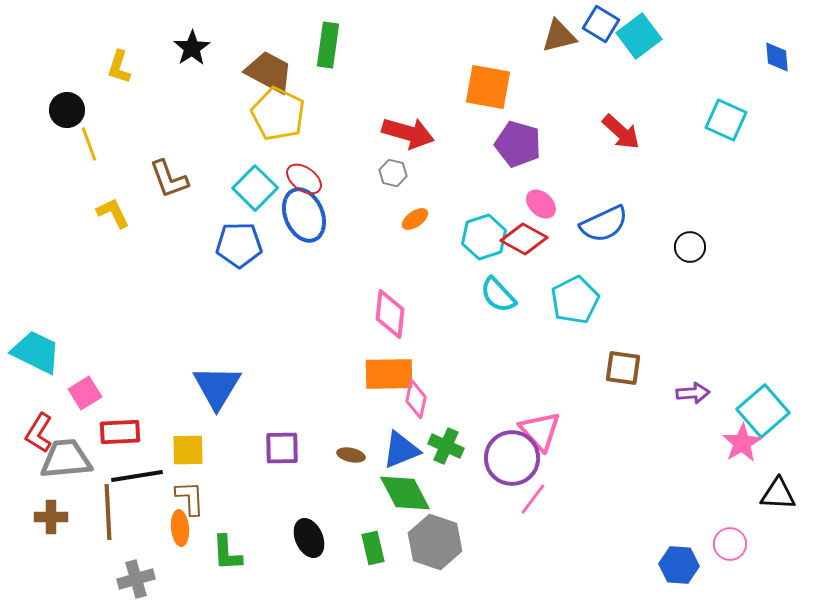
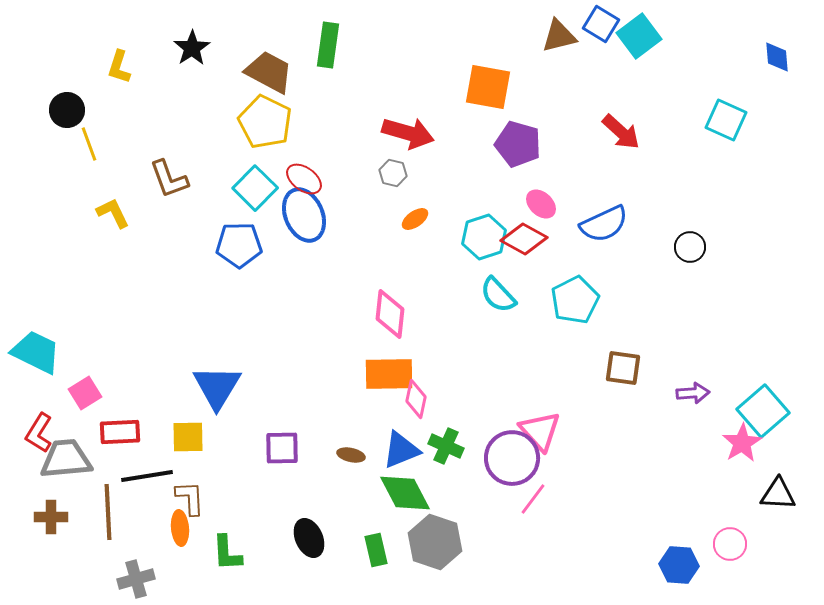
yellow pentagon at (278, 114): moved 13 px left, 8 px down
yellow square at (188, 450): moved 13 px up
black line at (137, 476): moved 10 px right
green rectangle at (373, 548): moved 3 px right, 2 px down
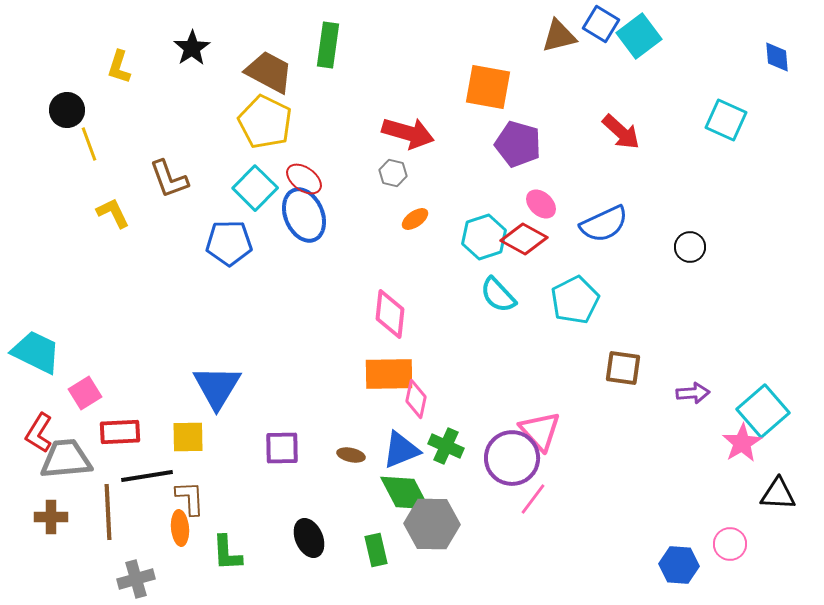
blue pentagon at (239, 245): moved 10 px left, 2 px up
gray hexagon at (435, 542): moved 3 px left, 18 px up; rotated 18 degrees counterclockwise
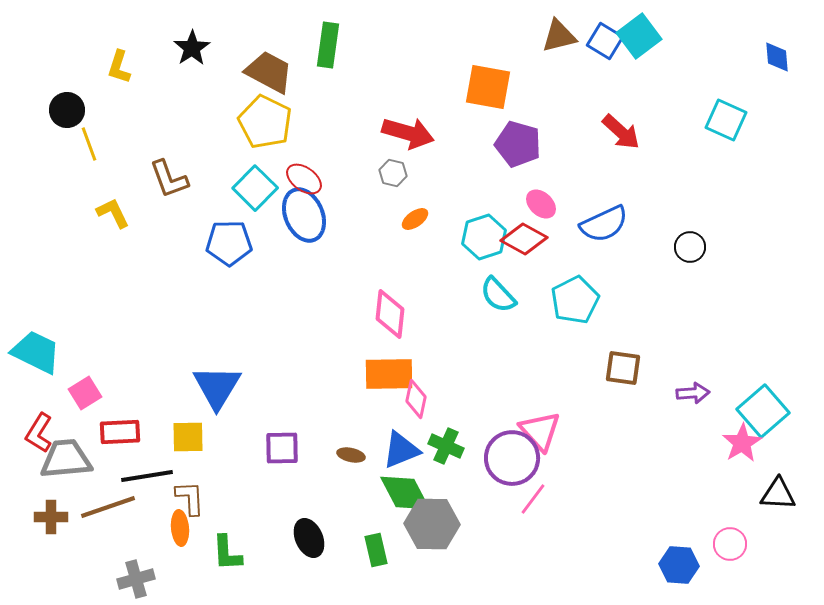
blue square at (601, 24): moved 4 px right, 17 px down
brown line at (108, 512): moved 5 px up; rotated 74 degrees clockwise
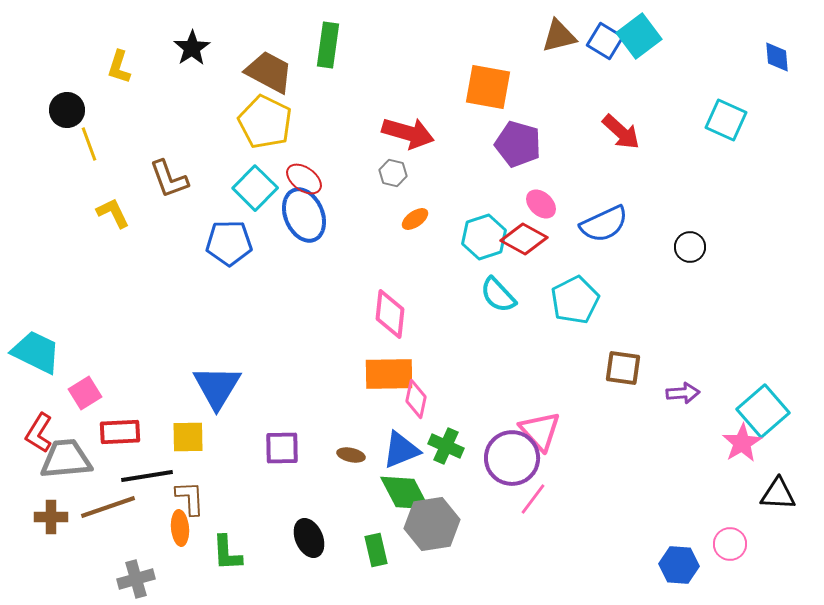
purple arrow at (693, 393): moved 10 px left
gray hexagon at (432, 524): rotated 10 degrees counterclockwise
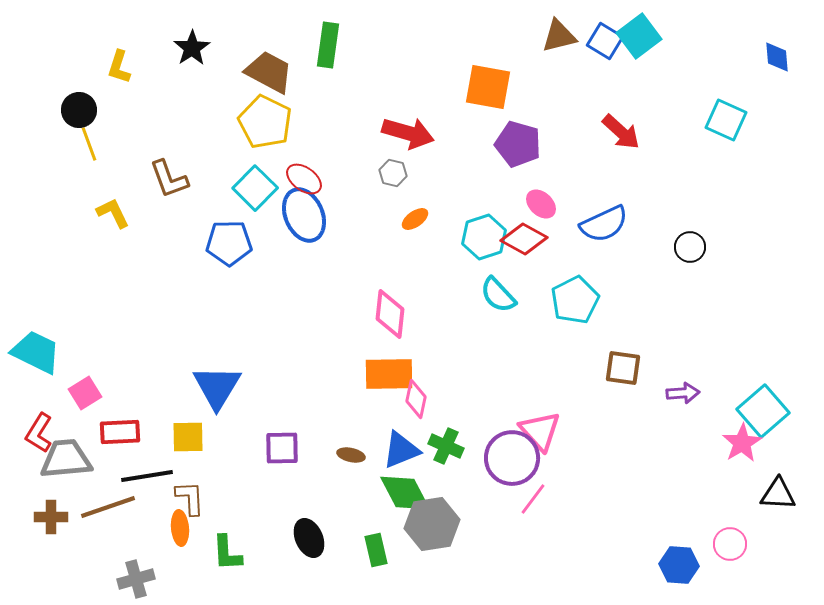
black circle at (67, 110): moved 12 px right
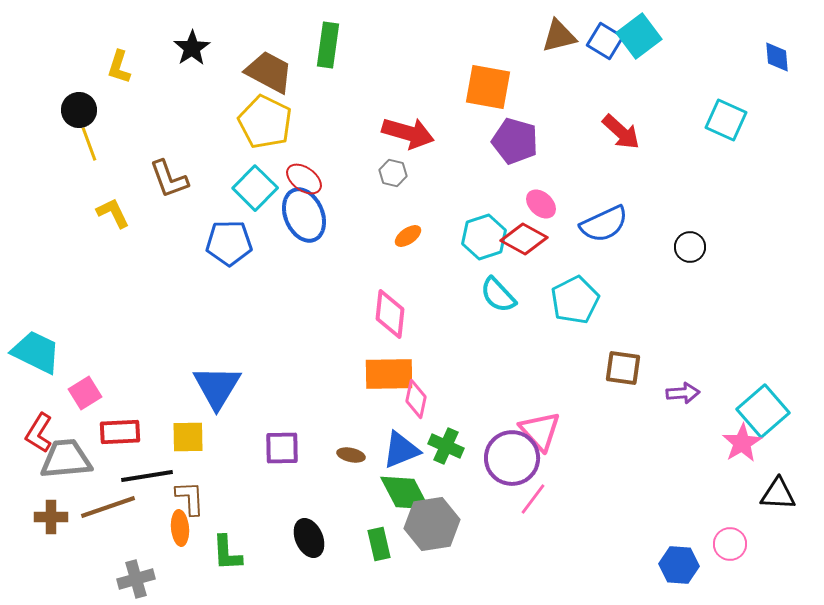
purple pentagon at (518, 144): moved 3 px left, 3 px up
orange ellipse at (415, 219): moved 7 px left, 17 px down
green rectangle at (376, 550): moved 3 px right, 6 px up
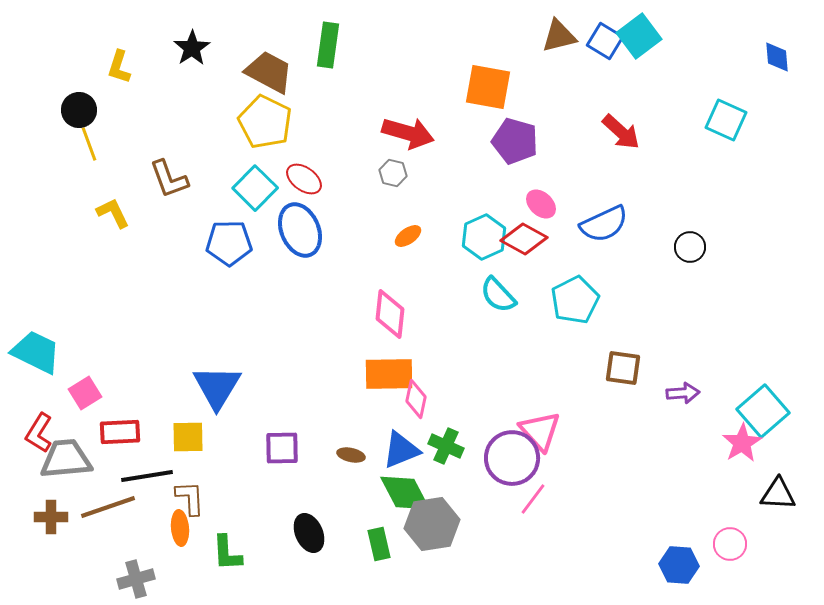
blue ellipse at (304, 215): moved 4 px left, 15 px down
cyan hexagon at (484, 237): rotated 6 degrees counterclockwise
black ellipse at (309, 538): moved 5 px up
